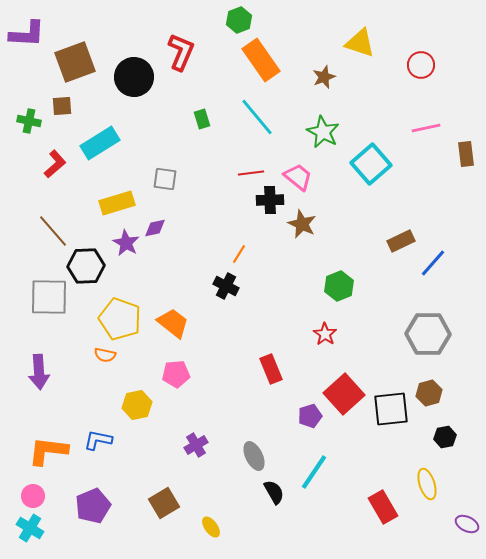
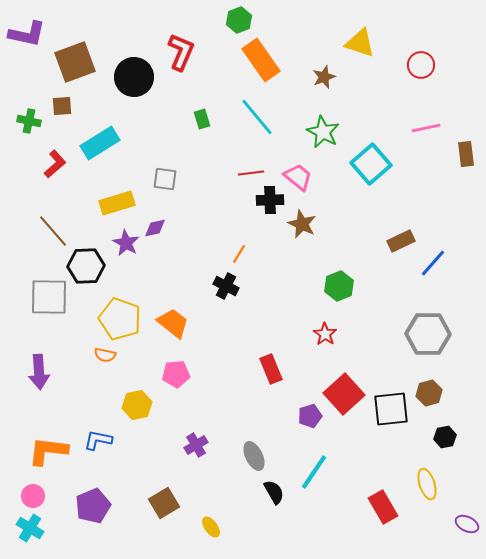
purple L-shape at (27, 34): rotated 9 degrees clockwise
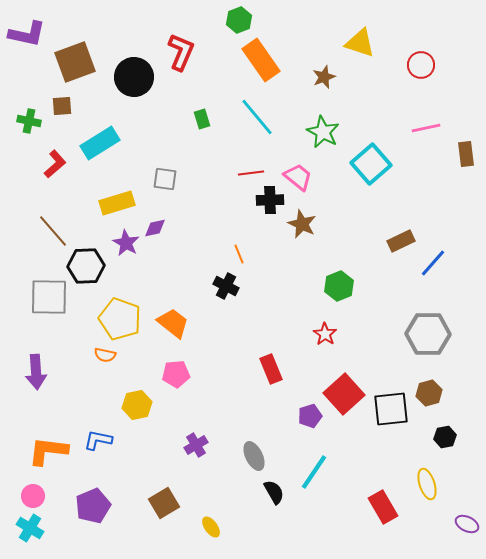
orange line at (239, 254): rotated 54 degrees counterclockwise
purple arrow at (39, 372): moved 3 px left
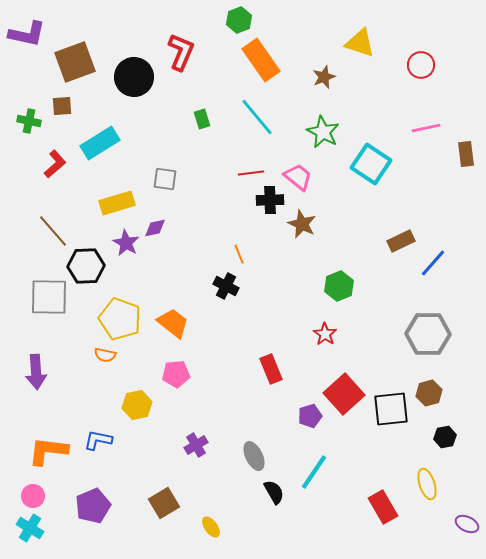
cyan square at (371, 164): rotated 15 degrees counterclockwise
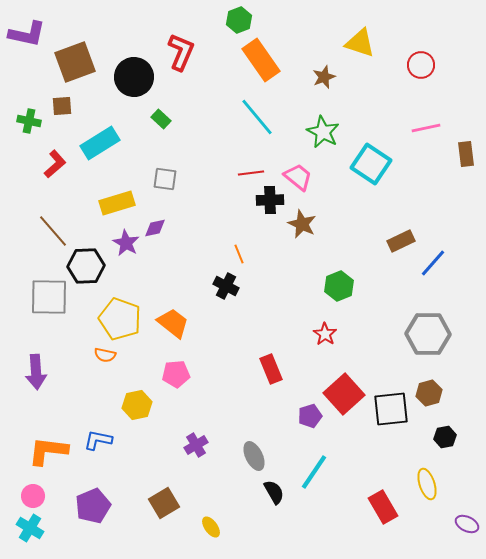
green rectangle at (202, 119): moved 41 px left; rotated 30 degrees counterclockwise
